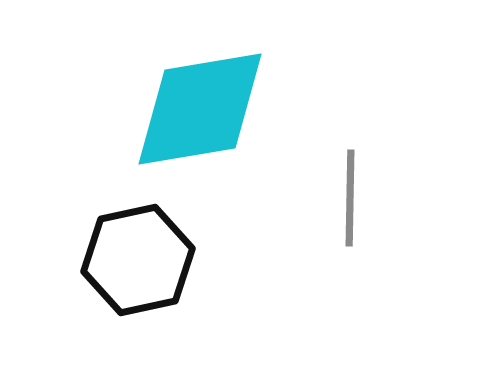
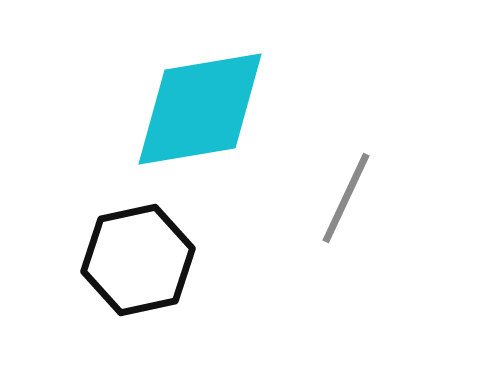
gray line: moved 4 px left; rotated 24 degrees clockwise
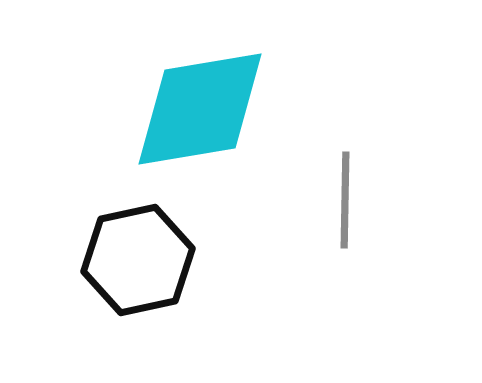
gray line: moved 1 px left, 2 px down; rotated 24 degrees counterclockwise
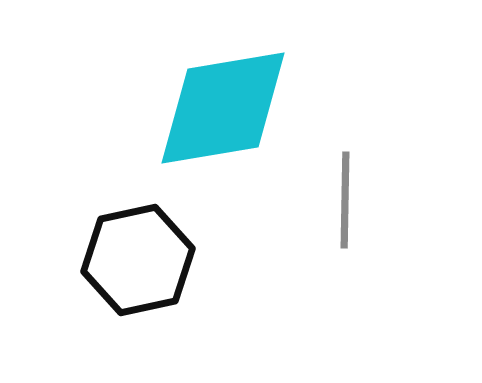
cyan diamond: moved 23 px right, 1 px up
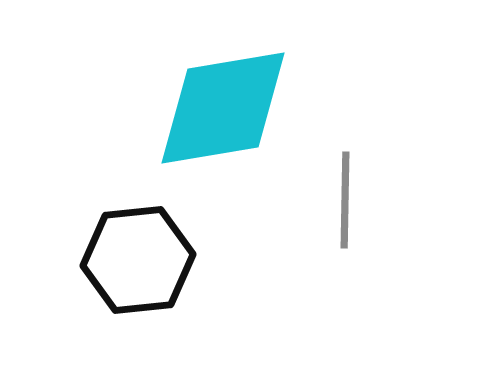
black hexagon: rotated 6 degrees clockwise
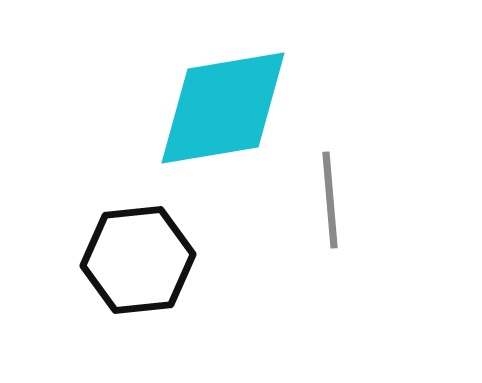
gray line: moved 15 px left; rotated 6 degrees counterclockwise
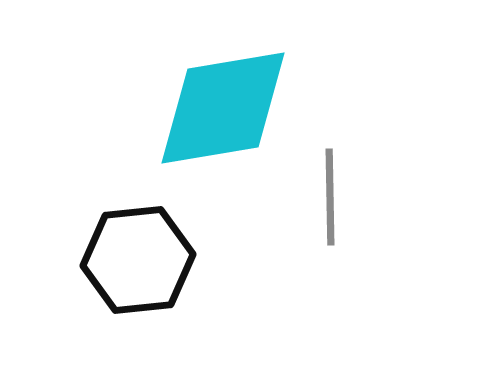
gray line: moved 3 px up; rotated 4 degrees clockwise
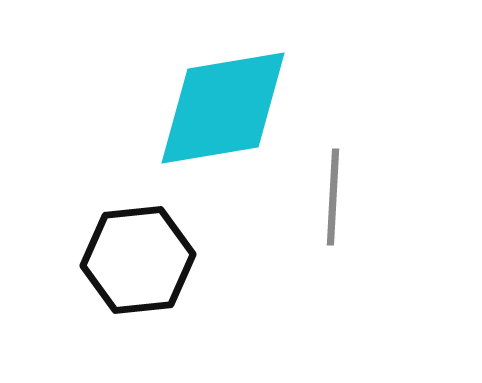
gray line: moved 3 px right; rotated 4 degrees clockwise
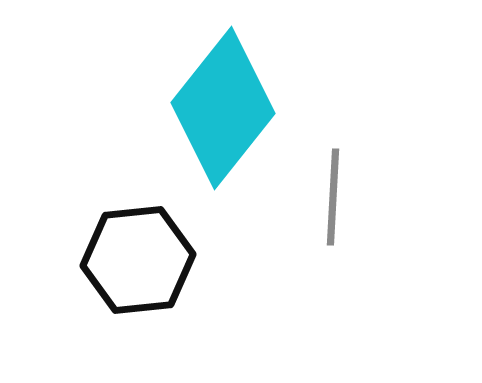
cyan diamond: rotated 42 degrees counterclockwise
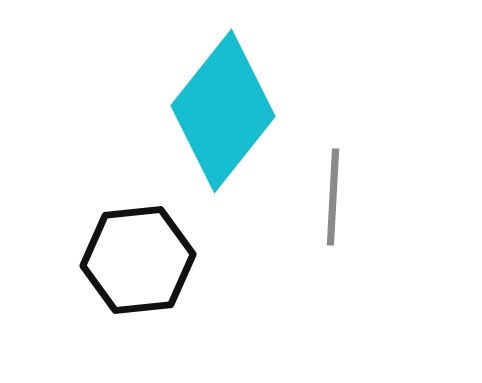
cyan diamond: moved 3 px down
